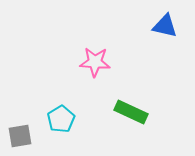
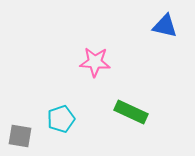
cyan pentagon: rotated 12 degrees clockwise
gray square: rotated 20 degrees clockwise
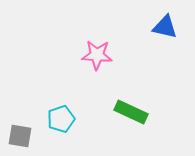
blue triangle: moved 1 px down
pink star: moved 2 px right, 7 px up
